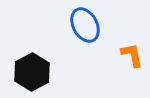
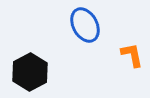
black hexagon: moved 2 px left
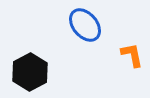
blue ellipse: rotated 12 degrees counterclockwise
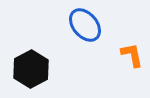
black hexagon: moved 1 px right, 3 px up
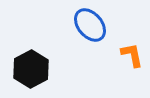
blue ellipse: moved 5 px right
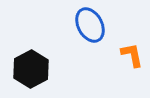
blue ellipse: rotated 12 degrees clockwise
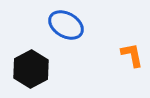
blue ellipse: moved 24 px left; rotated 32 degrees counterclockwise
